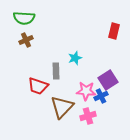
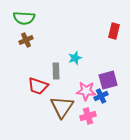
purple square: rotated 18 degrees clockwise
brown triangle: rotated 10 degrees counterclockwise
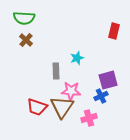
brown cross: rotated 24 degrees counterclockwise
cyan star: moved 2 px right
red trapezoid: moved 1 px left, 21 px down
pink star: moved 15 px left
pink cross: moved 1 px right, 2 px down
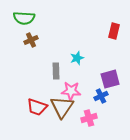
brown cross: moved 5 px right; rotated 24 degrees clockwise
purple square: moved 2 px right, 1 px up
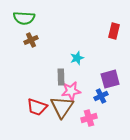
gray rectangle: moved 5 px right, 6 px down
pink star: rotated 12 degrees counterclockwise
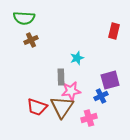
purple square: moved 1 px down
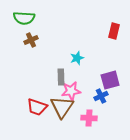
pink cross: rotated 21 degrees clockwise
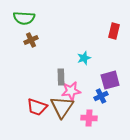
cyan star: moved 7 px right
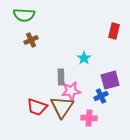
green semicircle: moved 3 px up
cyan star: rotated 16 degrees counterclockwise
